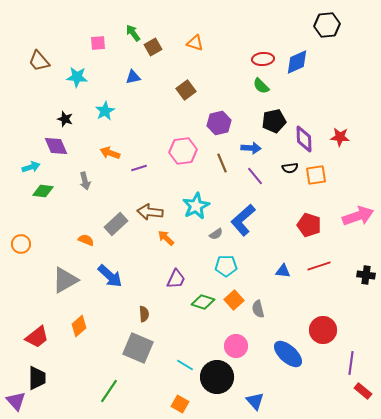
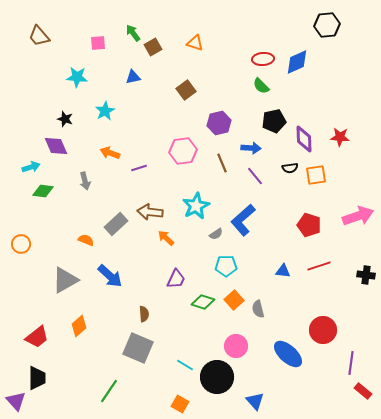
brown trapezoid at (39, 61): moved 25 px up
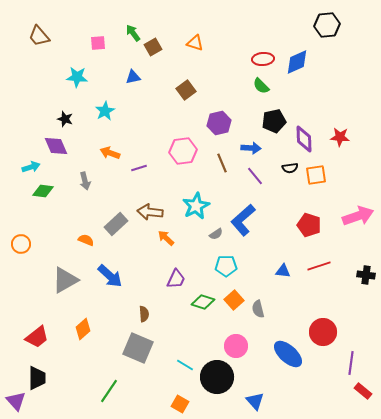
orange diamond at (79, 326): moved 4 px right, 3 px down
red circle at (323, 330): moved 2 px down
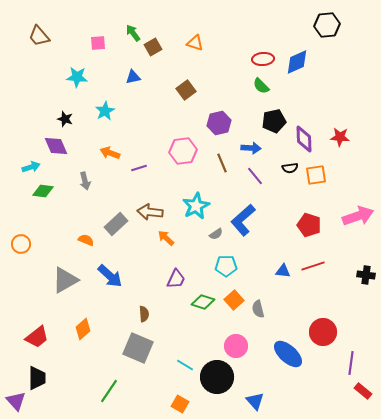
red line at (319, 266): moved 6 px left
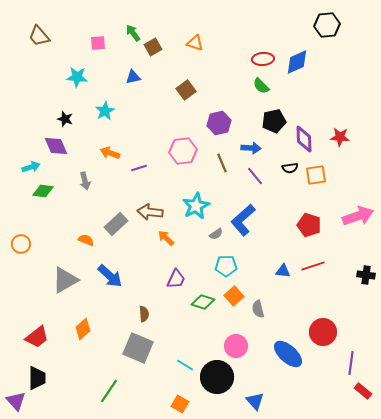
orange square at (234, 300): moved 4 px up
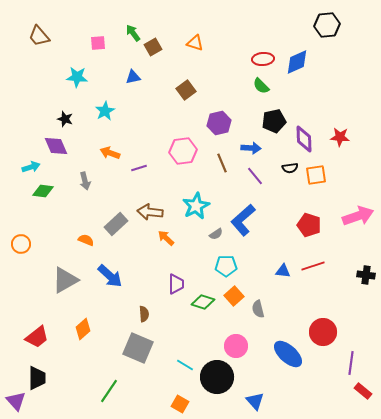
purple trapezoid at (176, 279): moved 5 px down; rotated 25 degrees counterclockwise
